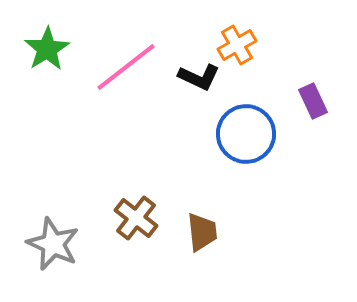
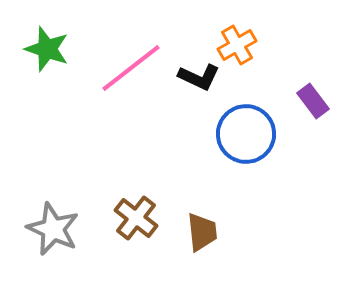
green star: rotated 21 degrees counterclockwise
pink line: moved 5 px right, 1 px down
purple rectangle: rotated 12 degrees counterclockwise
gray star: moved 15 px up
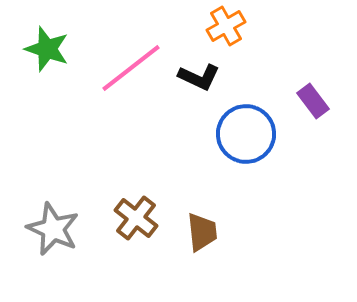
orange cross: moved 11 px left, 19 px up
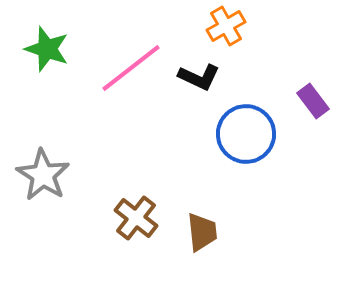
gray star: moved 10 px left, 54 px up; rotated 8 degrees clockwise
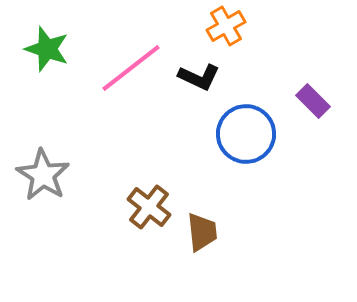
purple rectangle: rotated 8 degrees counterclockwise
brown cross: moved 13 px right, 11 px up
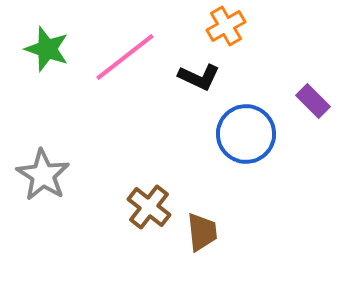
pink line: moved 6 px left, 11 px up
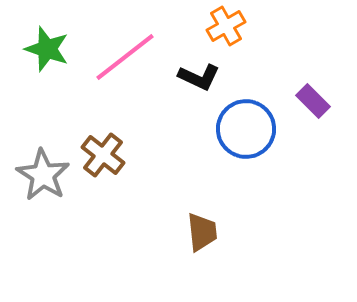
blue circle: moved 5 px up
brown cross: moved 46 px left, 52 px up
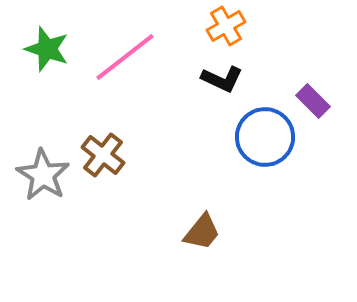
black L-shape: moved 23 px right, 2 px down
blue circle: moved 19 px right, 8 px down
brown trapezoid: rotated 45 degrees clockwise
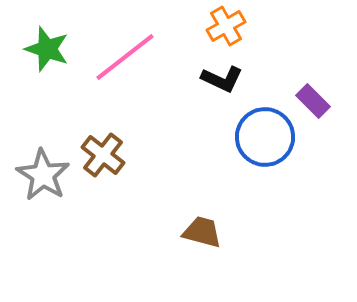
brown trapezoid: rotated 114 degrees counterclockwise
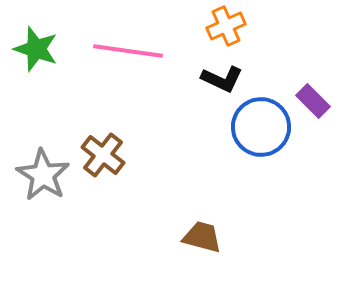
orange cross: rotated 6 degrees clockwise
green star: moved 11 px left
pink line: moved 3 px right, 6 px up; rotated 46 degrees clockwise
blue circle: moved 4 px left, 10 px up
brown trapezoid: moved 5 px down
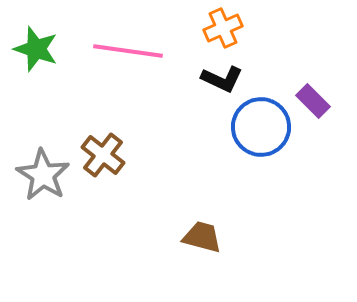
orange cross: moved 3 px left, 2 px down
